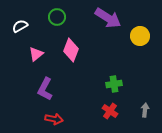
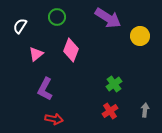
white semicircle: rotated 28 degrees counterclockwise
green cross: rotated 28 degrees counterclockwise
red cross: rotated 21 degrees clockwise
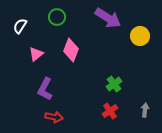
red arrow: moved 2 px up
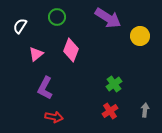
purple L-shape: moved 1 px up
